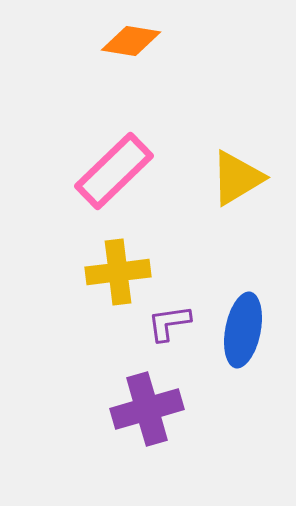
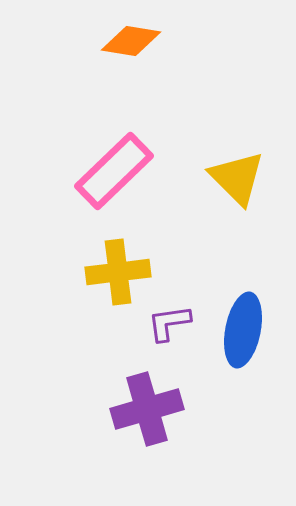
yellow triangle: rotated 44 degrees counterclockwise
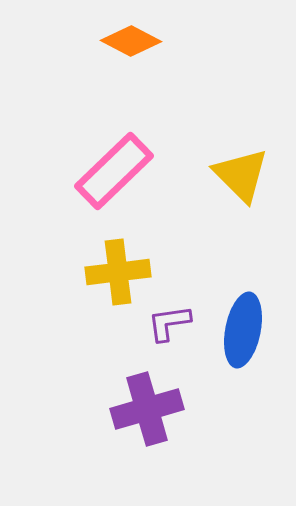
orange diamond: rotated 18 degrees clockwise
yellow triangle: moved 4 px right, 3 px up
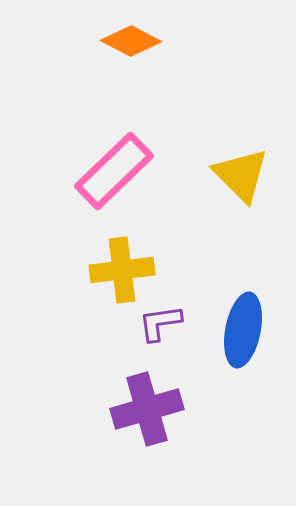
yellow cross: moved 4 px right, 2 px up
purple L-shape: moved 9 px left
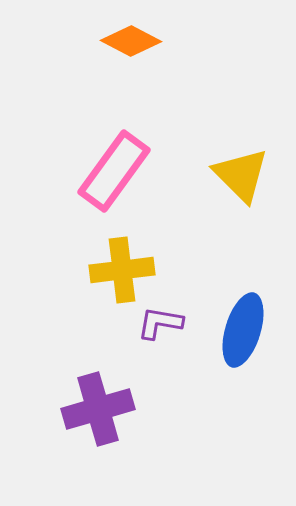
pink rectangle: rotated 10 degrees counterclockwise
purple L-shape: rotated 18 degrees clockwise
blue ellipse: rotated 6 degrees clockwise
purple cross: moved 49 px left
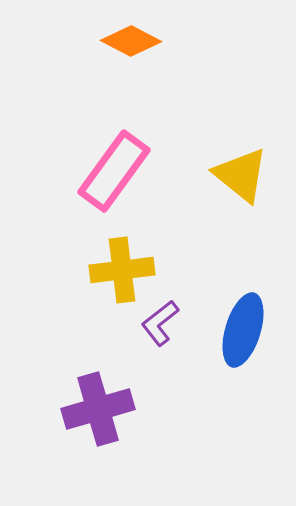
yellow triangle: rotated 6 degrees counterclockwise
purple L-shape: rotated 48 degrees counterclockwise
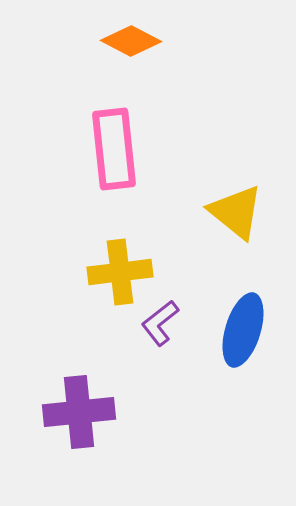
pink rectangle: moved 22 px up; rotated 42 degrees counterclockwise
yellow triangle: moved 5 px left, 37 px down
yellow cross: moved 2 px left, 2 px down
purple cross: moved 19 px left, 3 px down; rotated 10 degrees clockwise
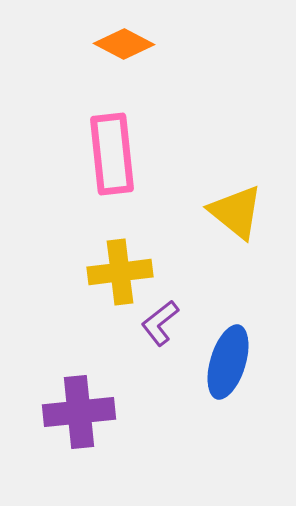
orange diamond: moved 7 px left, 3 px down
pink rectangle: moved 2 px left, 5 px down
blue ellipse: moved 15 px left, 32 px down
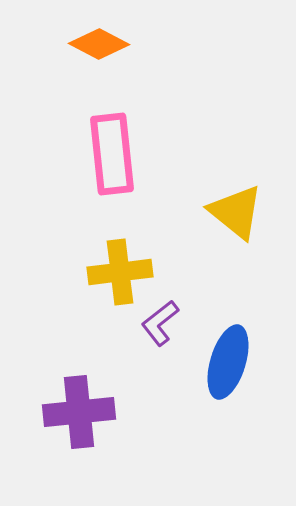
orange diamond: moved 25 px left
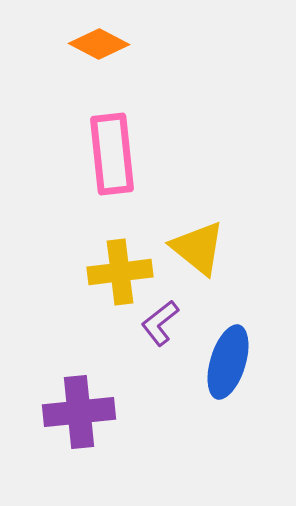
yellow triangle: moved 38 px left, 36 px down
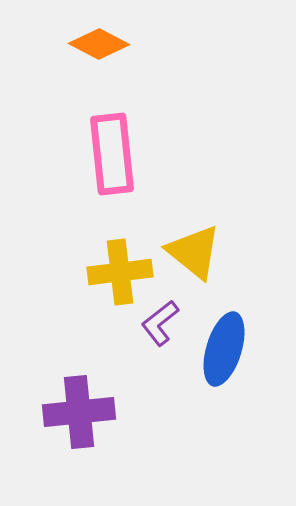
yellow triangle: moved 4 px left, 4 px down
blue ellipse: moved 4 px left, 13 px up
